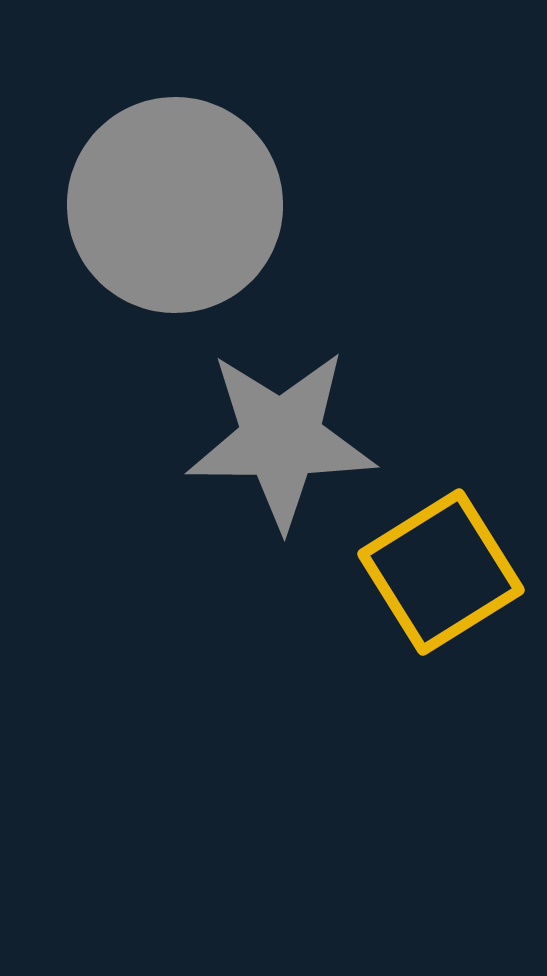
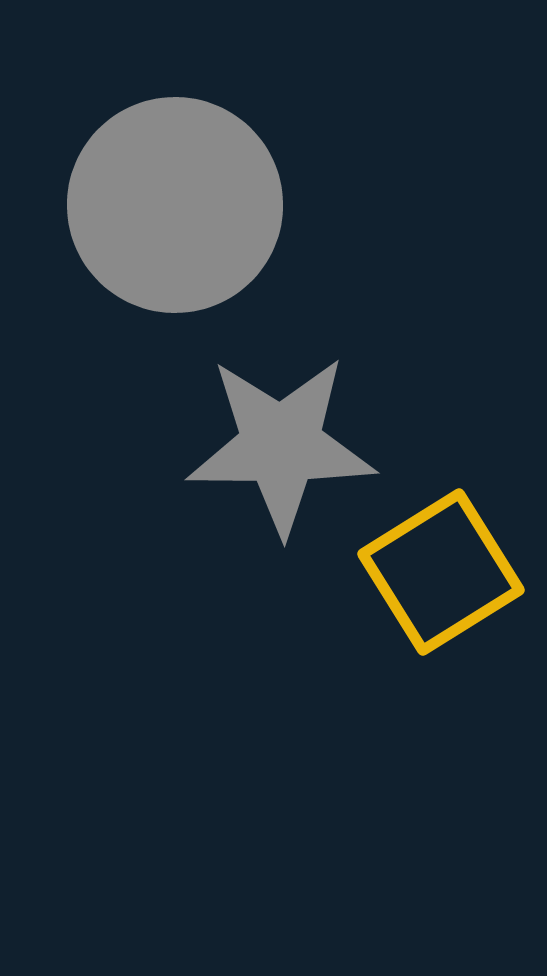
gray star: moved 6 px down
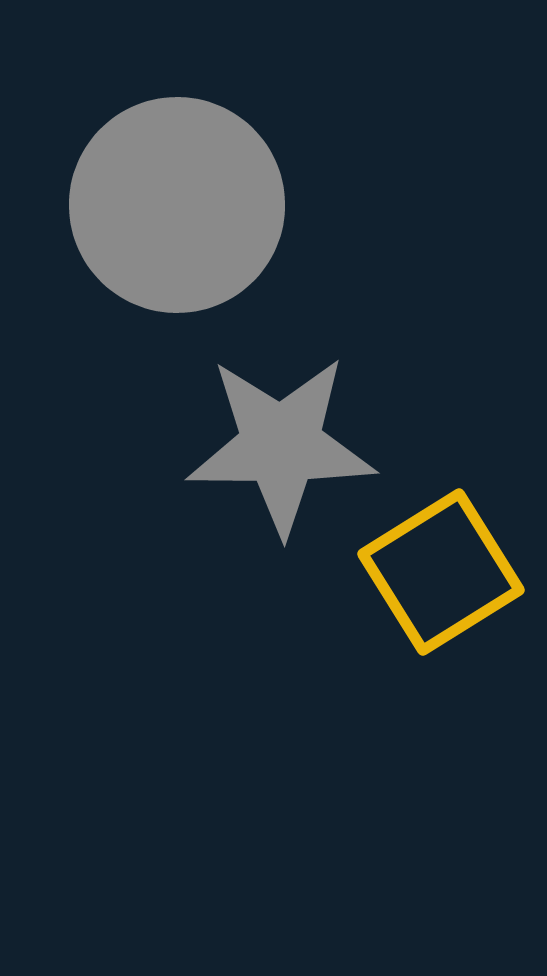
gray circle: moved 2 px right
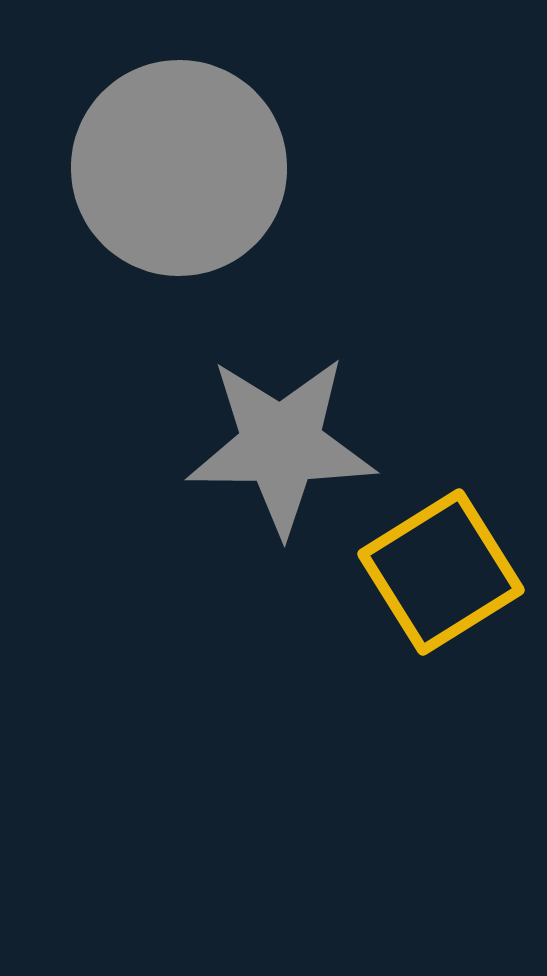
gray circle: moved 2 px right, 37 px up
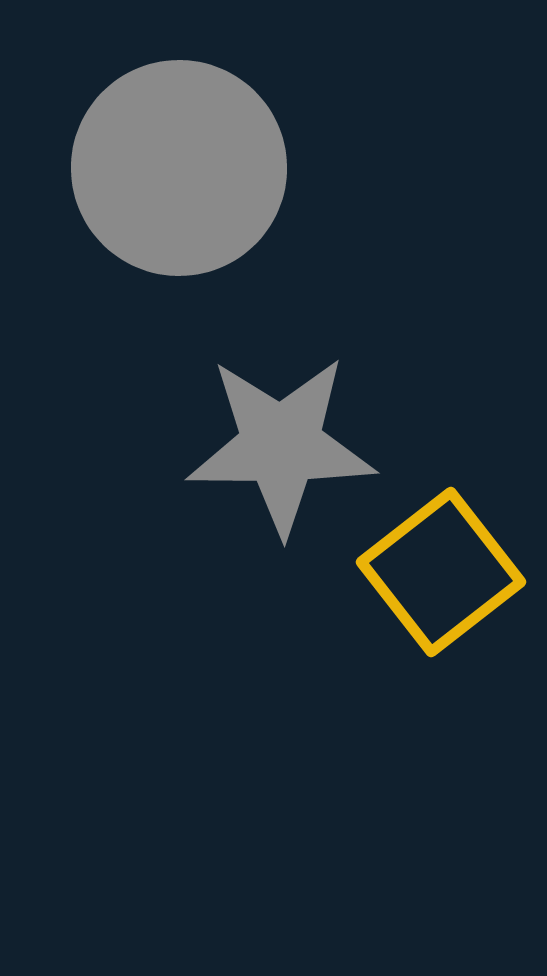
yellow square: rotated 6 degrees counterclockwise
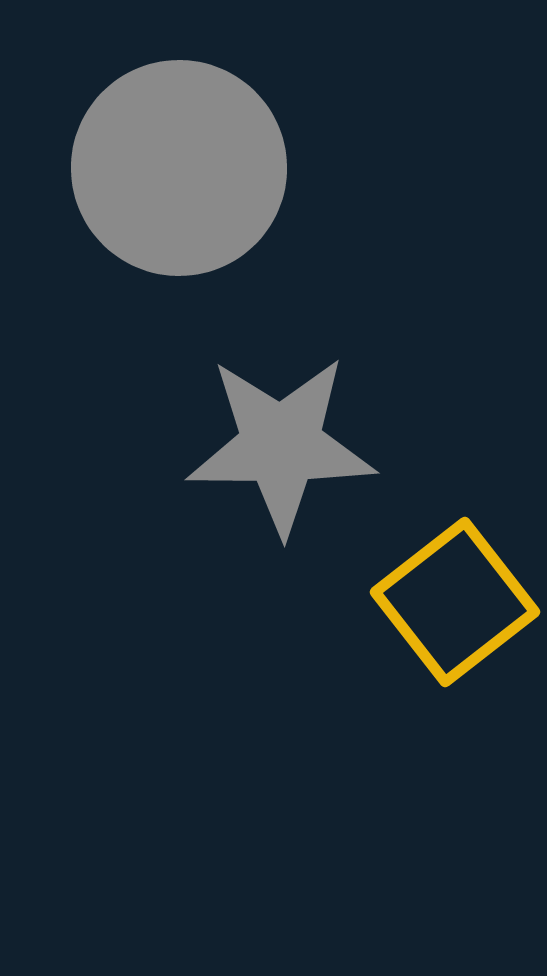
yellow square: moved 14 px right, 30 px down
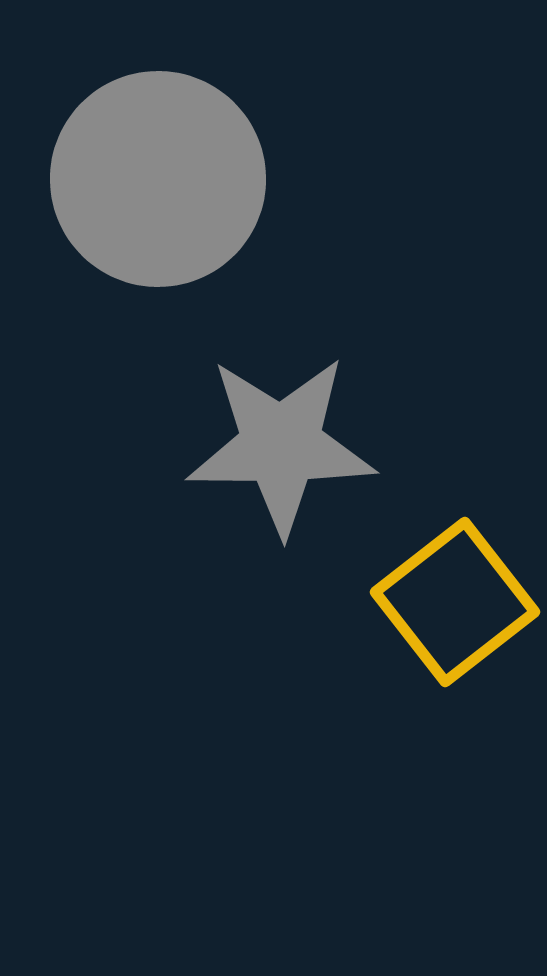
gray circle: moved 21 px left, 11 px down
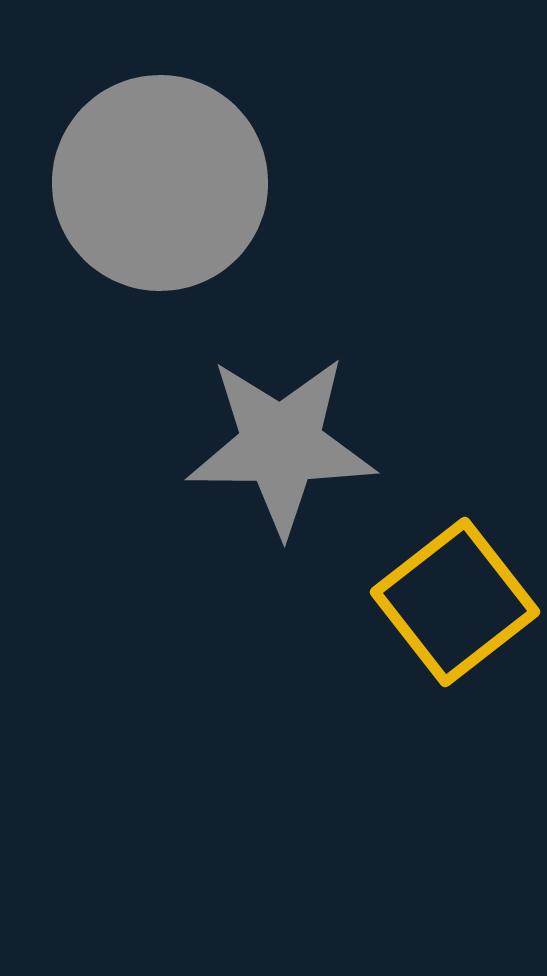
gray circle: moved 2 px right, 4 px down
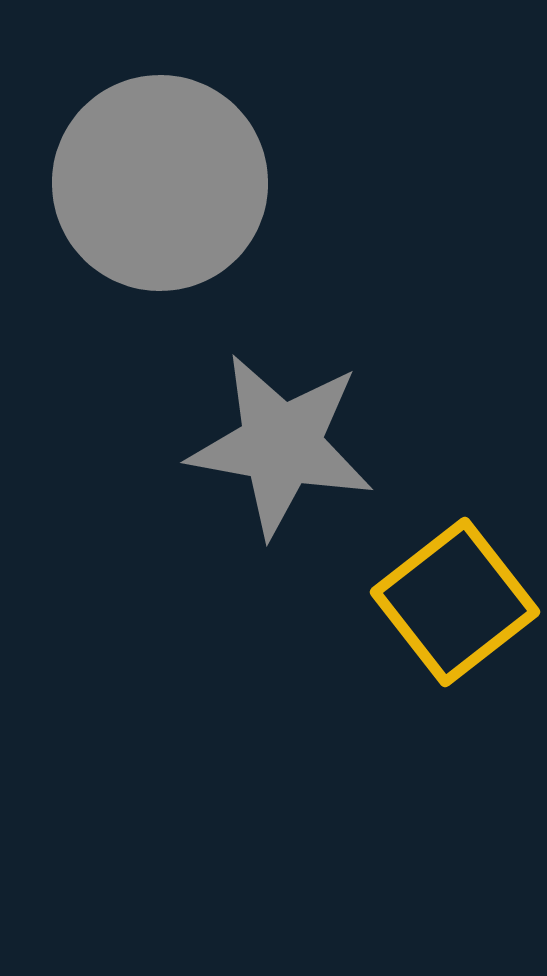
gray star: rotated 10 degrees clockwise
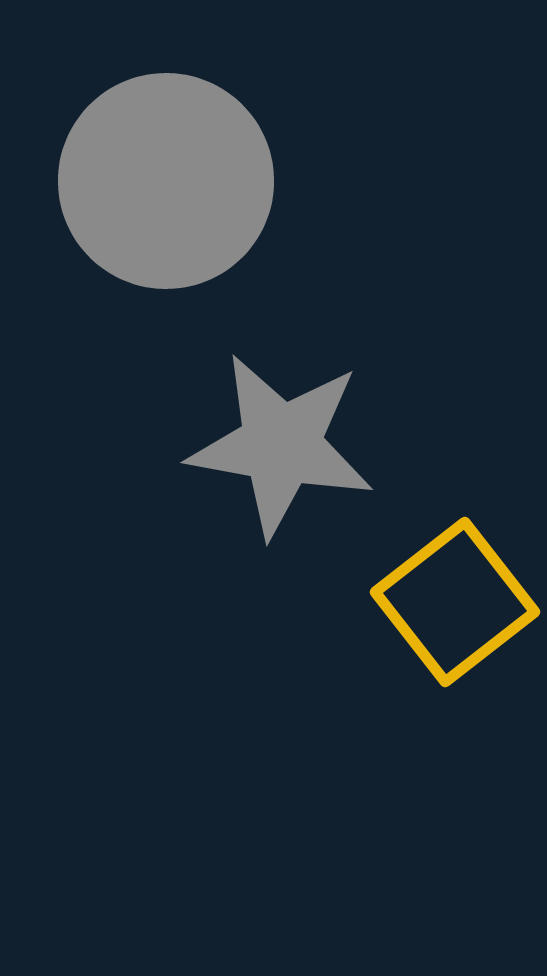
gray circle: moved 6 px right, 2 px up
